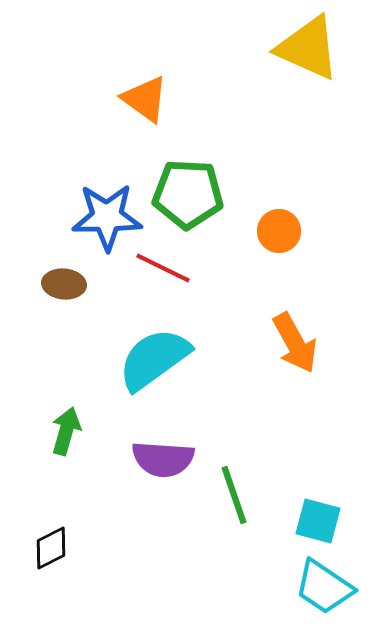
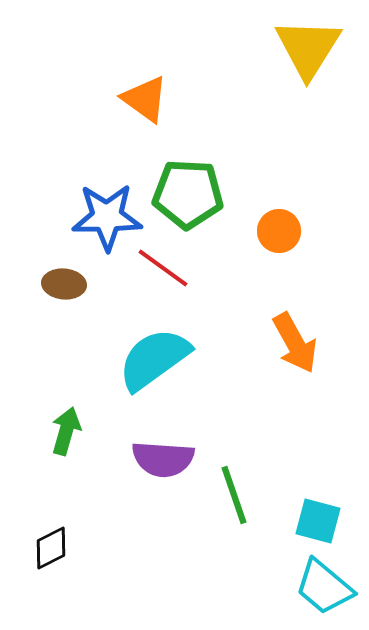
yellow triangle: rotated 38 degrees clockwise
red line: rotated 10 degrees clockwise
cyan trapezoid: rotated 6 degrees clockwise
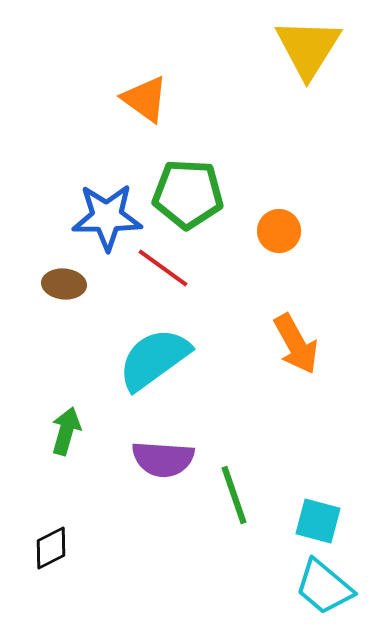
orange arrow: moved 1 px right, 1 px down
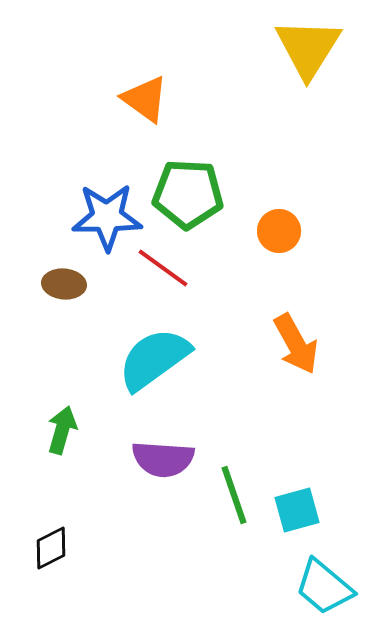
green arrow: moved 4 px left, 1 px up
cyan square: moved 21 px left, 11 px up; rotated 30 degrees counterclockwise
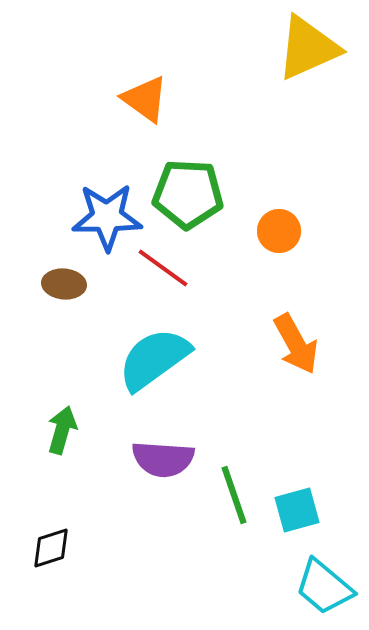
yellow triangle: rotated 34 degrees clockwise
black diamond: rotated 9 degrees clockwise
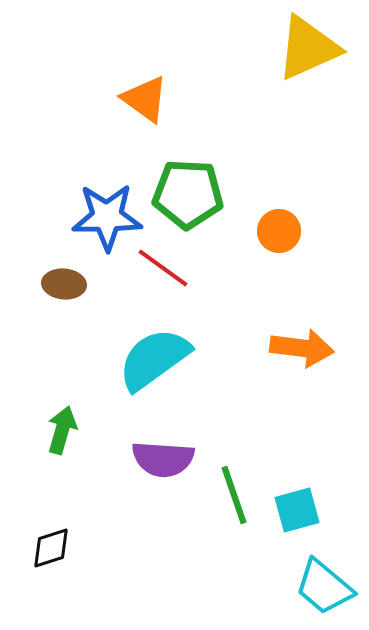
orange arrow: moved 6 px right, 4 px down; rotated 54 degrees counterclockwise
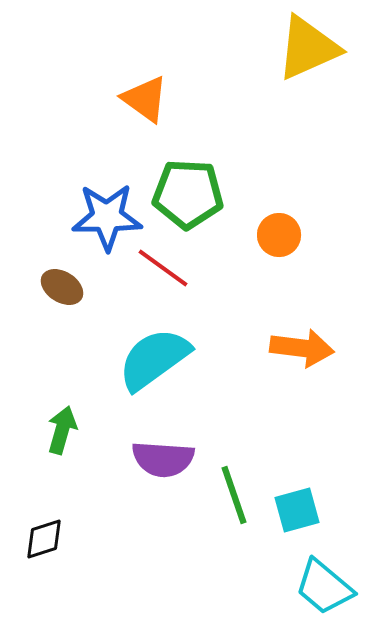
orange circle: moved 4 px down
brown ellipse: moved 2 px left, 3 px down; rotated 27 degrees clockwise
black diamond: moved 7 px left, 9 px up
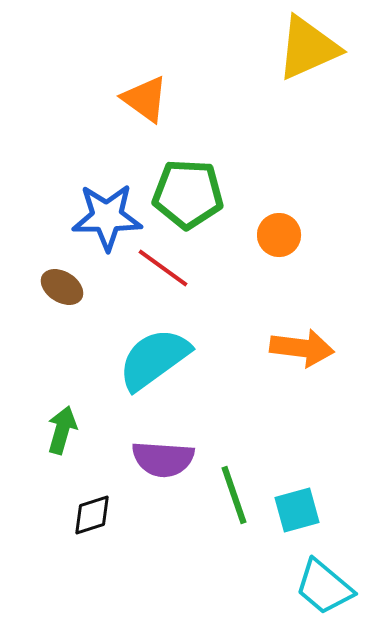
black diamond: moved 48 px right, 24 px up
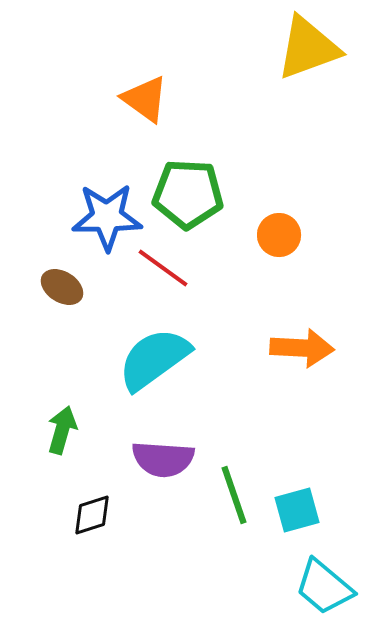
yellow triangle: rotated 4 degrees clockwise
orange arrow: rotated 4 degrees counterclockwise
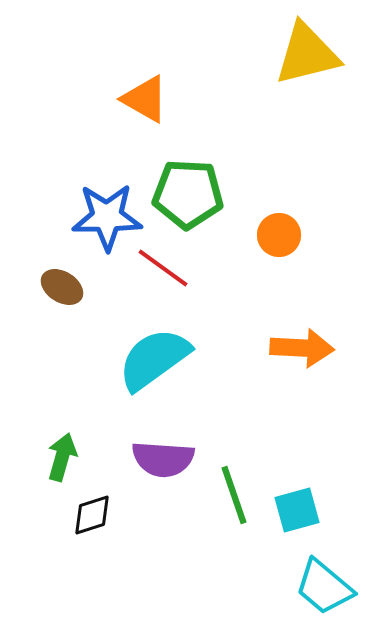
yellow triangle: moved 1 px left, 6 px down; rotated 6 degrees clockwise
orange triangle: rotated 6 degrees counterclockwise
green arrow: moved 27 px down
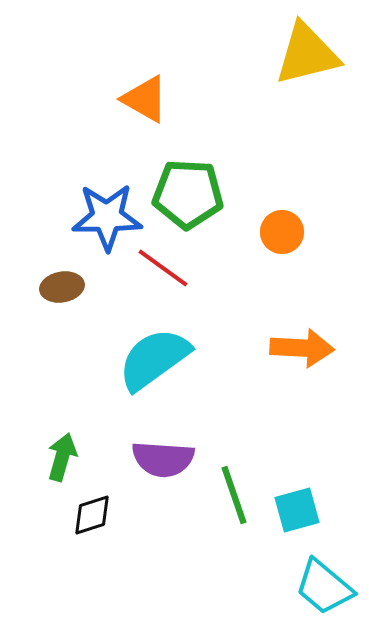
orange circle: moved 3 px right, 3 px up
brown ellipse: rotated 42 degrees counterclockwise
